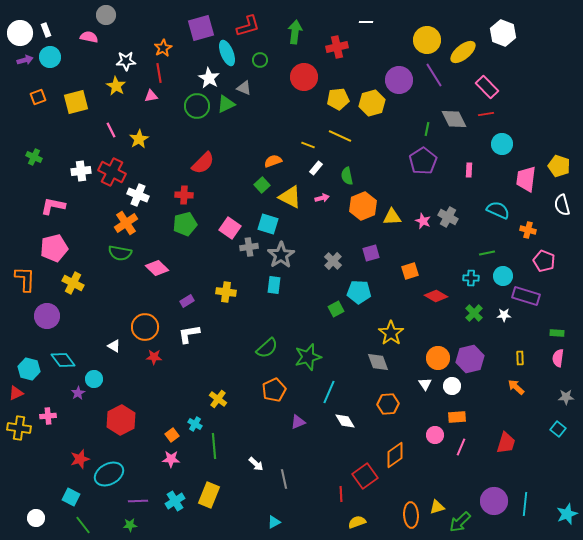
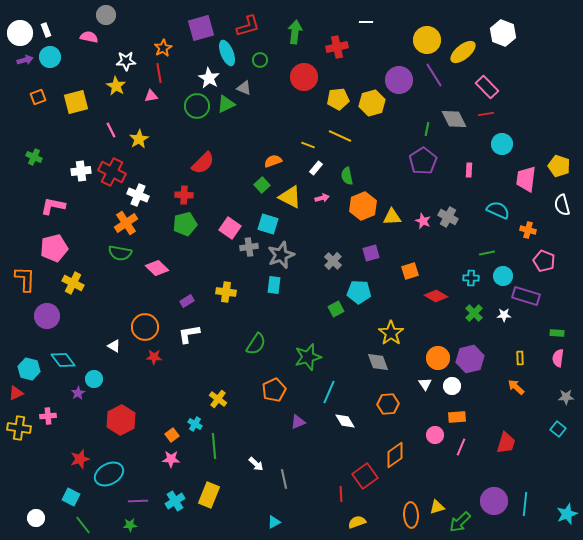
gray star at (281, 255): rotated 12 degrees clockwise
green semicircle at (267, 348): moved 11 px left, 4 px up; rotated 15 degrees counterclockwise
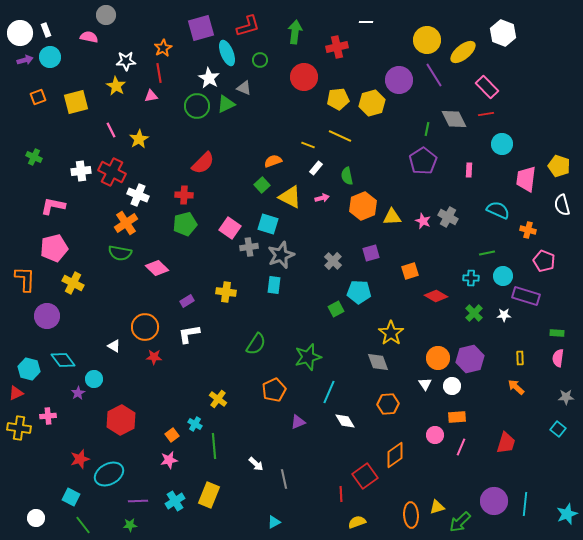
pink star at (171, 459): moved 2 px left, 1 px down; rotated 12 degrees counterclockwise
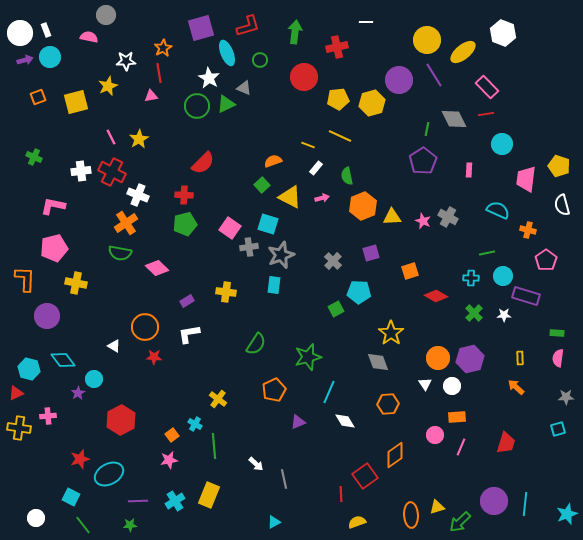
yellow star at (116, 86): moved 8 px left; rotated 18 degrees clockwise
pink line at (111, 130): moved 7 px down
pink pentagon at (544, 261): moved 2 px right, 1 px up; rotated 15 degrees clockwise
yellow cross at (73, 283): moved 3 px right; rotated 15 degrees counterclockwise
cyan square at (558, 429): rotated 35 degrees clockwise
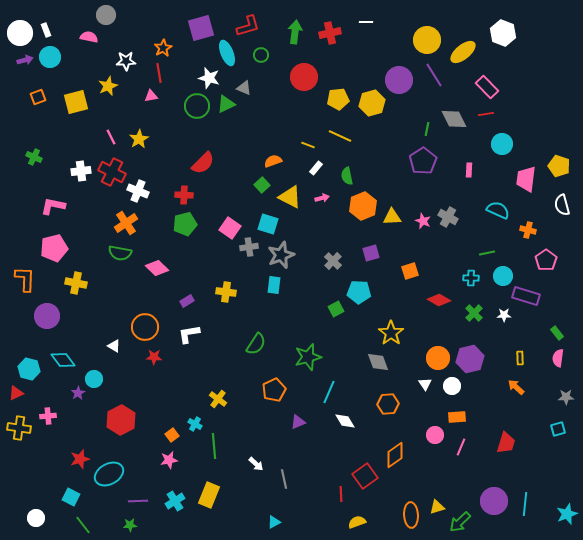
red cross at (337, 47): moved 7 px left, 14 px up
green circle at (260, 60): moved 1 px right, 5 px up
white star at (209, 78): rotated 15 degrees counterclockwise
white cross at (138, 195): moved 4 px up
red diamond at (436, 296): moved 3 px right, 4 px down
green rectangle at (557, 333): rotated 48 degrees clockwise
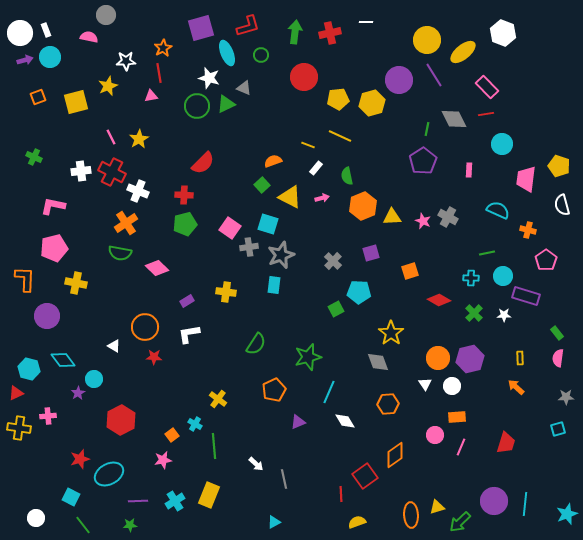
pink star at (169, 460): moved 6 px left
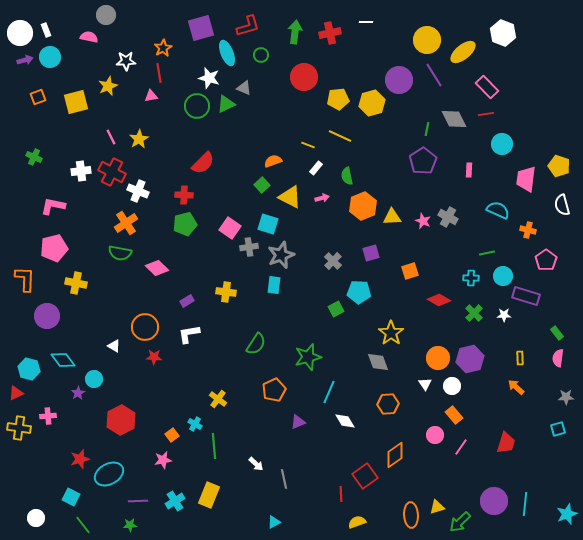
orange rectangle at (457, 417): moved 3 px left, 2 px up; rotated 54 degrees clockwise
pink line at (461, 447): rotated 12 degrees clockwise
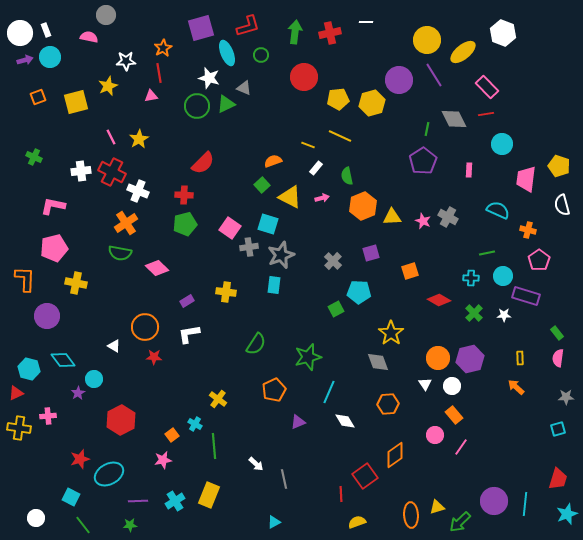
pink pentagon at (546, 260): moved 7 px left
red trapezoid at (506, 443): moved 52 px right, 36 px down
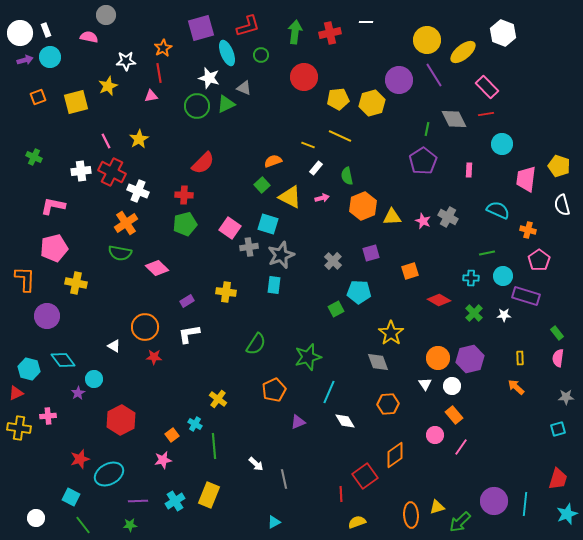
pink line at (111, 137): moved 5 px left, 4 px down
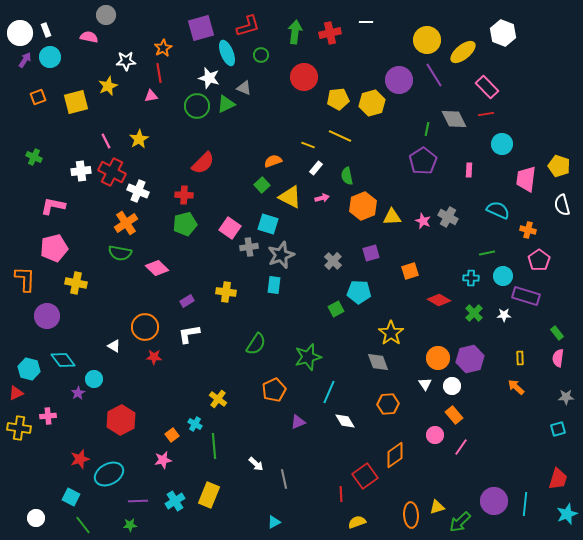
purple arrow at (25, 60): rotated 42 degrees counterclockwise
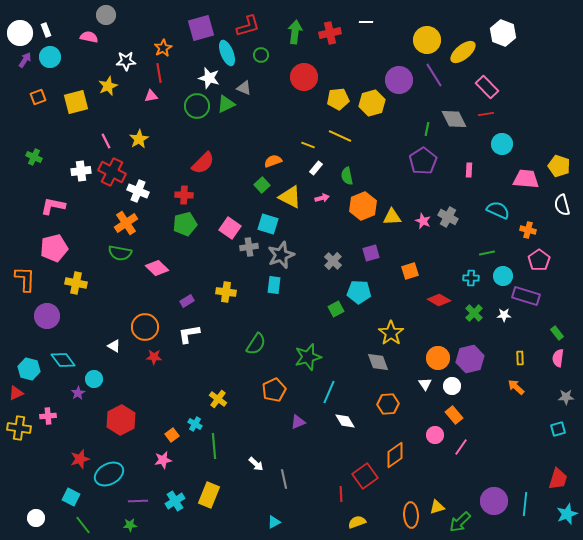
pink trapezoid at (526, 179): rotated 88 degrees clockwise
